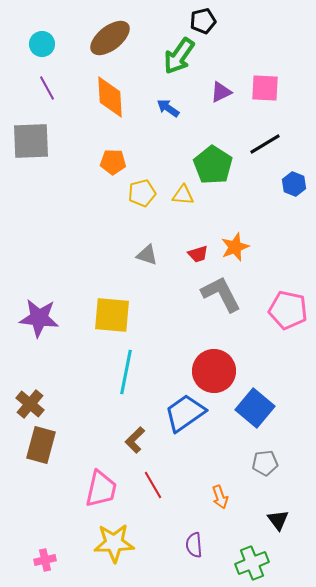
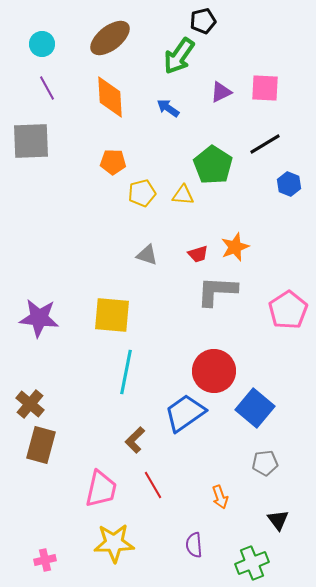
blue hexagon: moved 5 px left
gray L-shape: moved 4 px left, 3 px up; rotated 60 degrees counterclockwise
pink pentagon: rotated 27 degrees clockwise
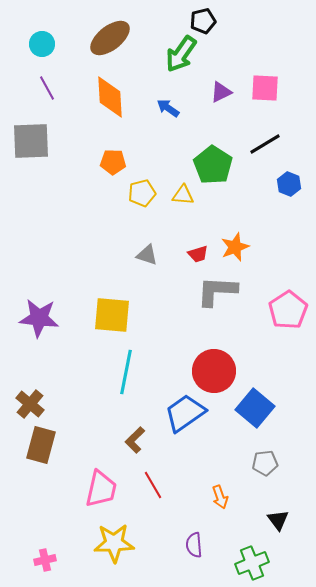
green arrow: moved 2 px right, 2 px up
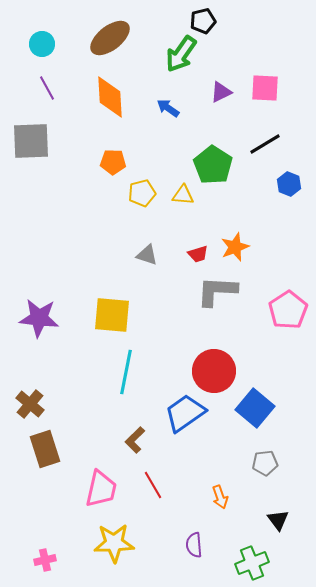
brown rectangle: moved 4 px right, 4 px down; rotated 33 degrees counterclockwise
